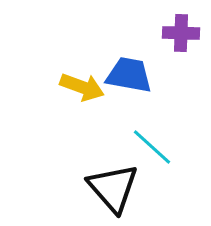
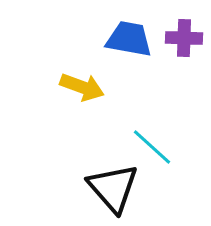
purple cross: moved 3 px right, 5 px down
blue trapezoid: moved 36 px up
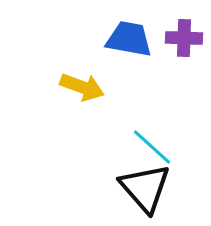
black triangle: moved 32 px right
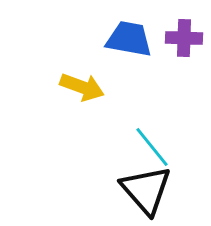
cyan line: rotated 9 degrees clockwise
black triangle: moved 1 px right, 2 px down
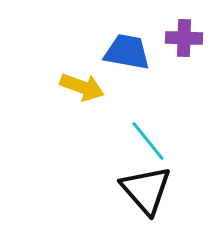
blue trapezoid: moved 2 px left, 13 px down
cyan line: moved 4 px left, 6 px up
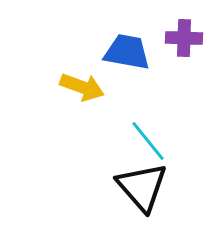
black triangle: moved 4 px left, 3 px up
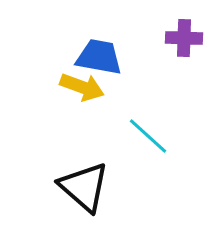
blue trapezoid: moved 28 px left, 5 px down
cyan line: moved 5 px up; rotated 9 degrees counterclockwise
black triangle: moved 58 px left; rotated 8 degrees counterclockwise
